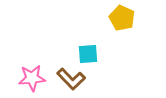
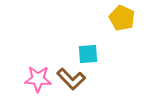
pink star: moved 6 px right, 1 px down; rotated 8 degrees clockwise
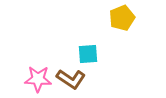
yellow pentagon: rotated 25 degrees clockwise
brown L-shape: rotated 12 degrees counterclockwise
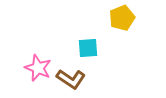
cyan square: moved 6 px up
pink star: moved 11 px up; rotated 20 degrees clockwise
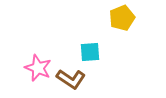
cyan square: moved 2 px right, 4 px down
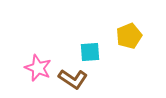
yellow pentagon: moved 7 px right, 18 px down
brown L-shape: moved 2 px right
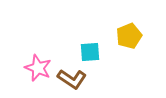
brown L-shape: moved 1 px left
